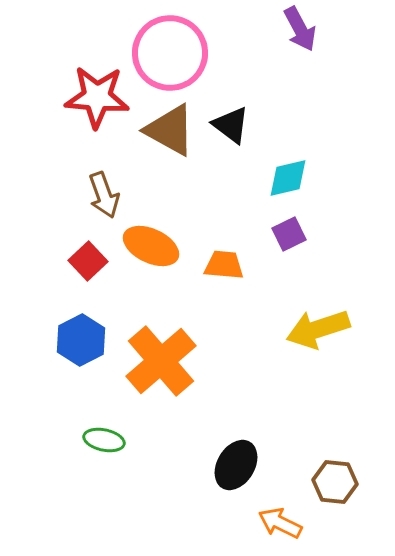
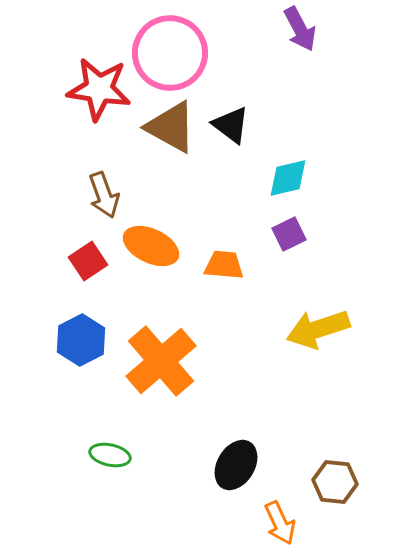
red star: moved 2 px right, 8 px up; rotated 4 degrees clockwise
brown triangle: moved 1 px right, 3 px up
red square: rotated 9 degrees clockwise
green ellipse: moved 6 px right, 15 px down
orange arrow: rotated 141 degrees counterclockwise
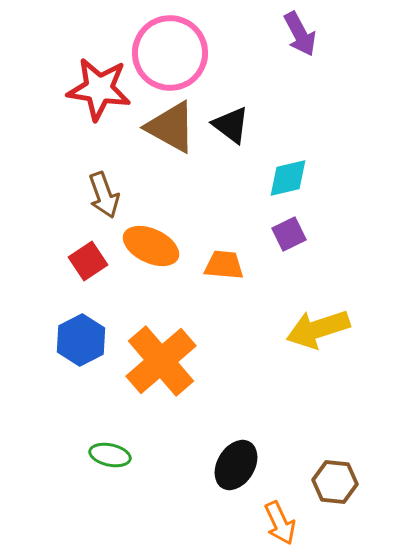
purple arrow: moved 5 px down
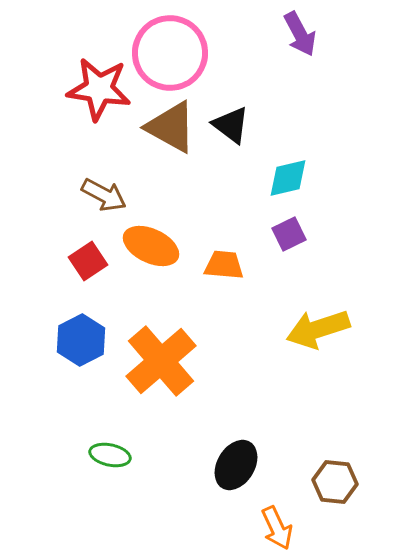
brown arrow: rotated 42 degrees counterclockwise
orange arrow: moved 3 px left, 5 px down
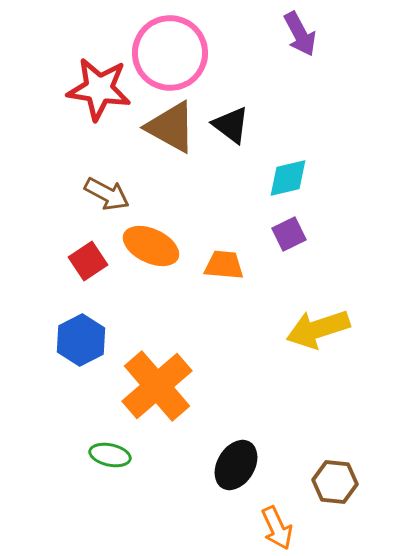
brown arrow: moved 3 px right, 1 px up
orange cross: moved 4 px left, 25 px down
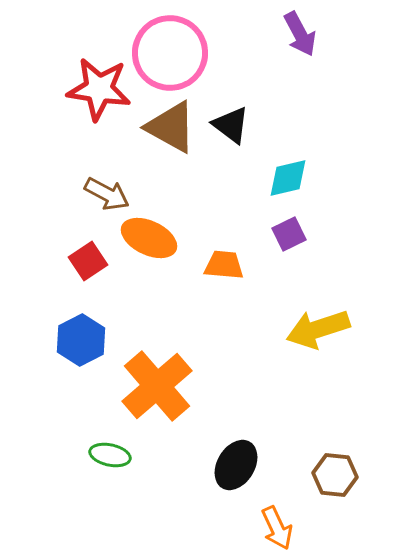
orange ellipse: moved 2 px left, 8 px up
brown hexagon: moved 7 px up
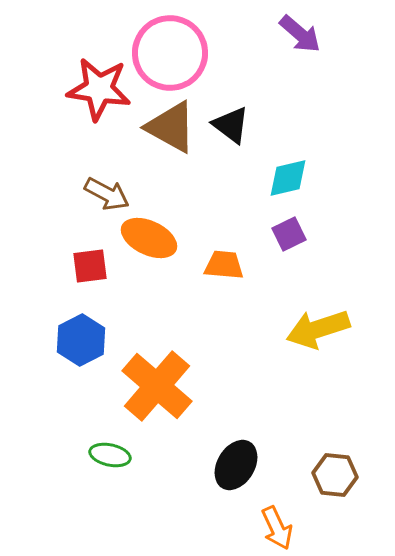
purple arrow: rotated 21 degrees counterclockwise
red square: moved 2 px right, 5 px down; rotated 27 degrees clockwise
orange cross: rotated 8 degrees counterclockwise
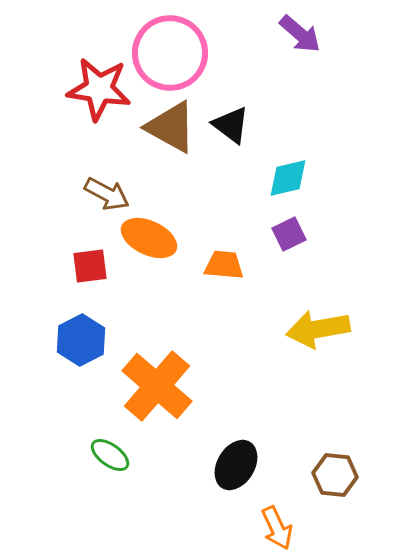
yellow arrow: rotated 8 degrees clockwise
green ellipse: rotated 24 degrees clockwise
